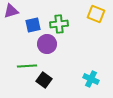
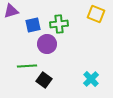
cyan cross: rotated 21 degrees clockwise
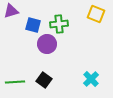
blue square: rotated 28 degrees clockwise
green line: moved 12 px left, 16 px down
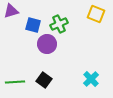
green cross: rotated 18 degrees counterclockwise
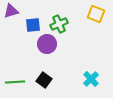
blue square: rotated 21 degrees counterclockwise
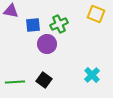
purple triangle: rotated 28 degrees clockwise
cyan cross: moved 1 px right, 4 px up
